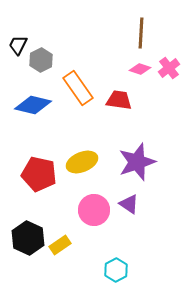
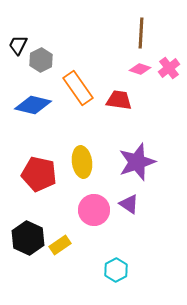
yellow ellipse: rotated 76 degrees counterclockwise
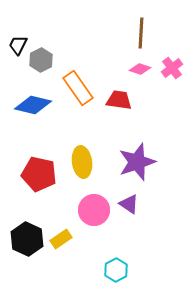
pink cross: moved 3 px right
black hexagon: moved 1 px left, 1 px down
yellow rectangle: moved 1 px right, 6 px up
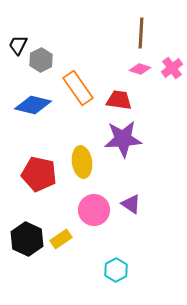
purple star: moved 14 px left, 23 px up; rotated 15 degrees clockwise
purple triangle: moved 2 px right
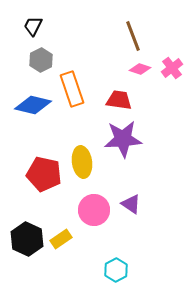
brown line: moved 8 px left, 3 px down; rotated 24 degrees counterclockwise
black trapezoid: moved 15 px right, 19 px up
orange rectangle: moved 6 px left, 1 px down; rotated 16 degrees clockwise
red pentagon: moved 5 px right
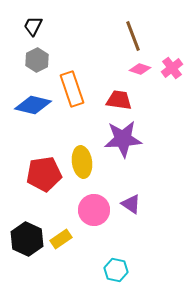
gray hexagon: moved 4 px left
red pentagon: rotated 20 degrees counterclockwise
cyan hexagon: rotated 20 degrees counterclockwise
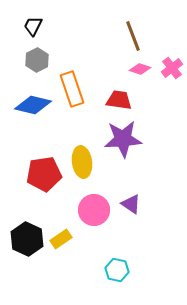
cyan hexagon: moved 1 px right
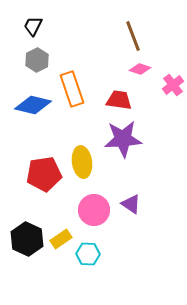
pink cross: moved 1 px right, 17 px down
cyan hexagon: moved 29 px left, 16 px up; rotated 10 degrees counterclockwise
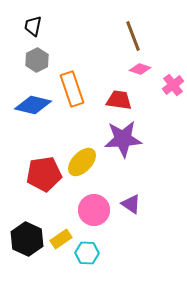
black trapezoid: rotated 15 degrees counterclockwise
yellow ellipse: rotated 52 degrees clockwise
cyan hexagon: moved 1 px left, 1 px up
